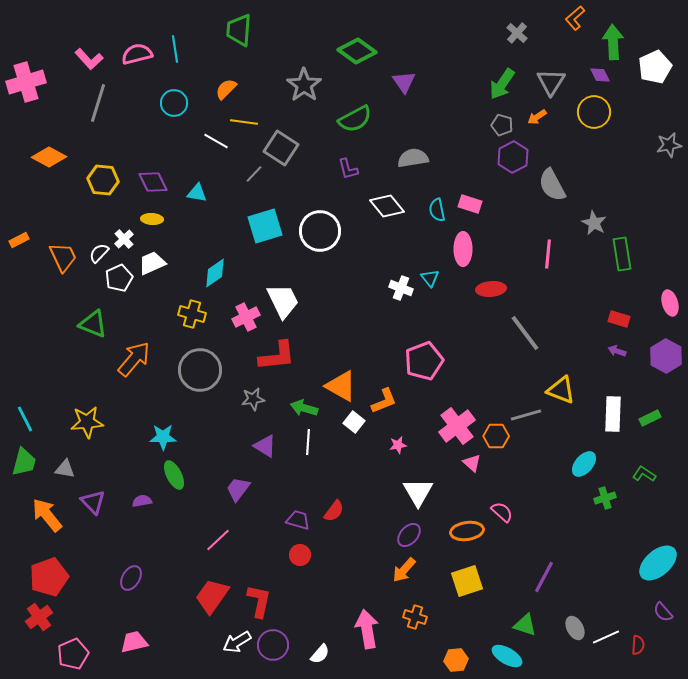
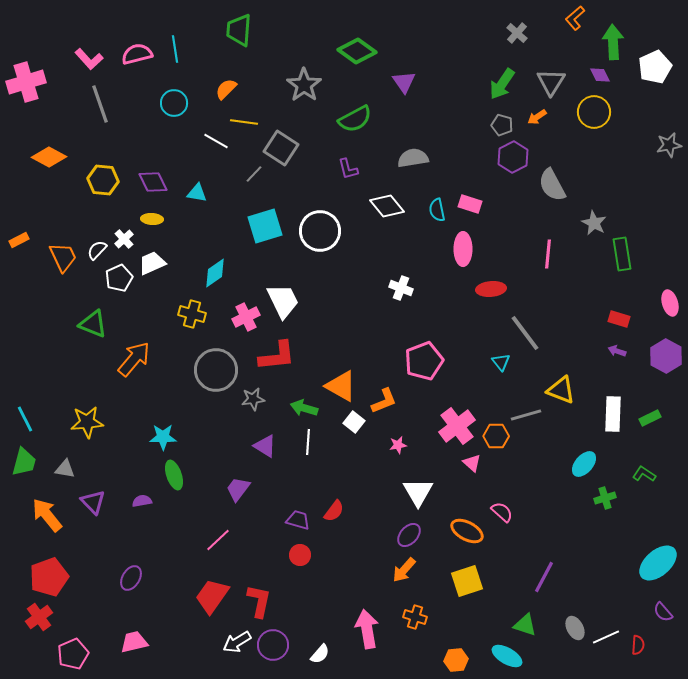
gray line at (98, 103): moved 2 px right, 1 px down; rotated 36 degrees counterclockwise
white semicircle at (99, 253): moved 2 px left, 3 px up
cyan triangle at (430, 278): moved 71 px right, 84 px down
gray circle at (200, 370): moved 16 px right
green ellipse at (174, 475): rotated 8 degrees clockwise
orange ellipse at (467, 531): rotated 36 degrees clockwise
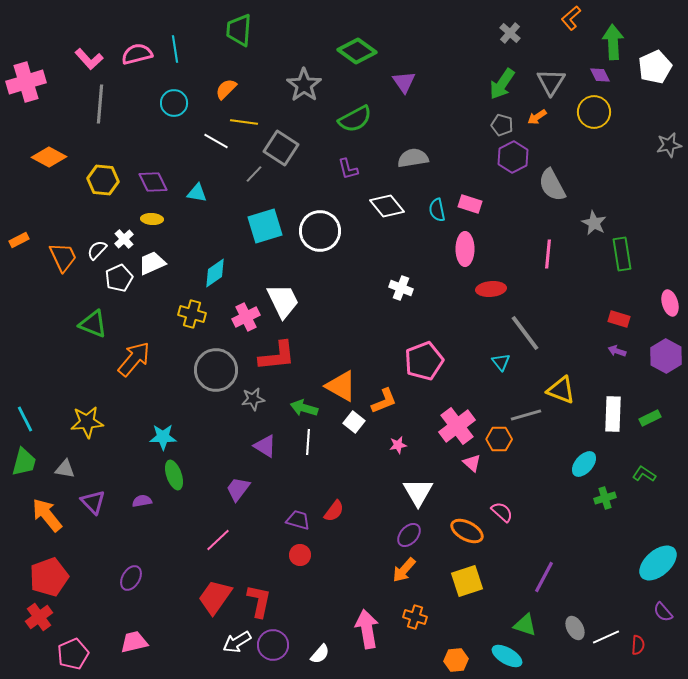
orange L-shape at (575, 18): moved 4 px left
gray cross at (517, 33): moved 7 px left
gray line at (100, 104): rotated 24 degrees clockwise
pink ellipse at (463, 249): moved 2 px right
orange hexagon at (496, 436): moved 3 px right, 3 px down
red trapezoid at (212, 596): moved 3 px right, 1 px down
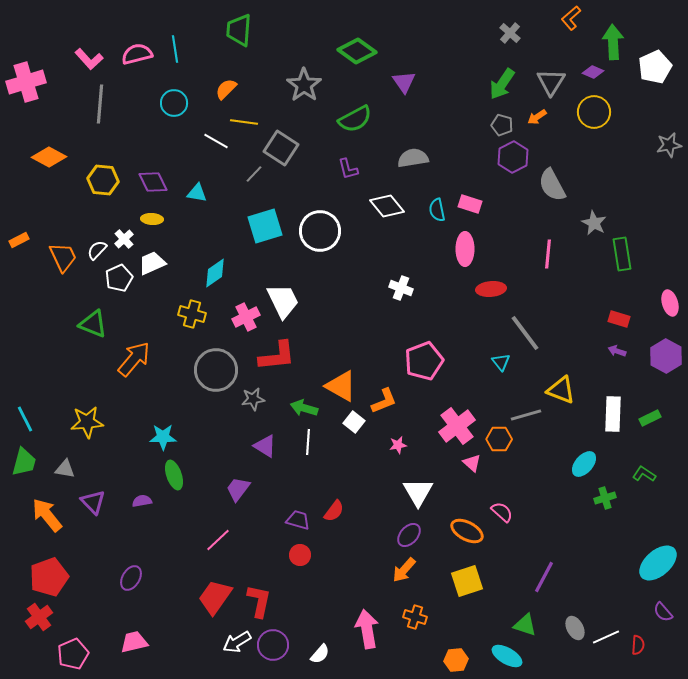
purple diamond at (600, 75): moved 7 px left, 3 px up; rotated 40 degrees counterclockwise
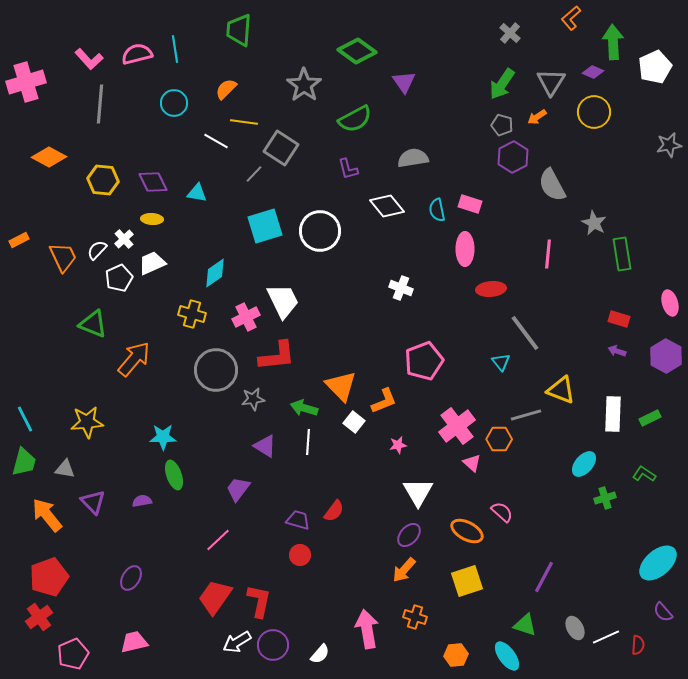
orange triangle at (341, 386): rotated 16 degrees clockwise
cyan ellipse at (507, 656): rotated 24 degrees clockwise
orange hexagon at (456, 660): moved 5 px up
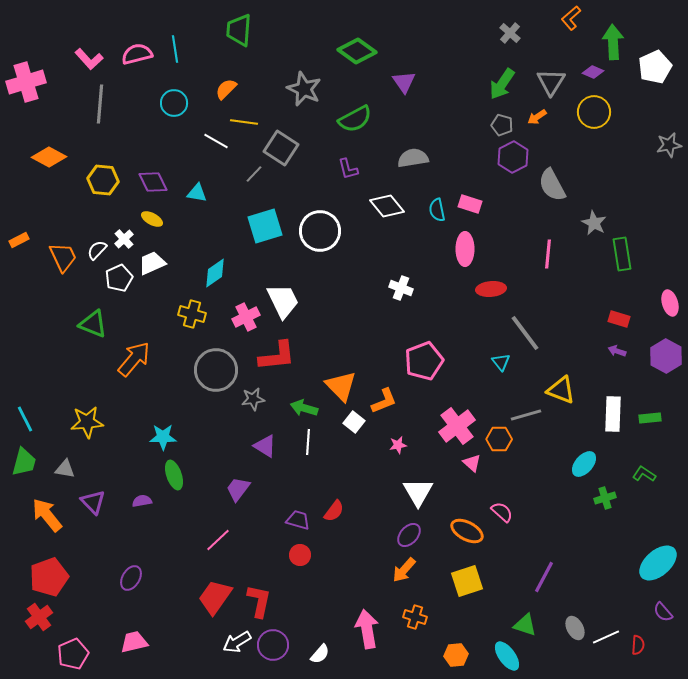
gray star at (304, 85): moved 4 px down; rotated 12 degrees counterclockwise
yellow ellipse at (152, 219): rotated 25 degrees clockwise
green rectangle at (650, 418): rotated 20 degrees clockwise
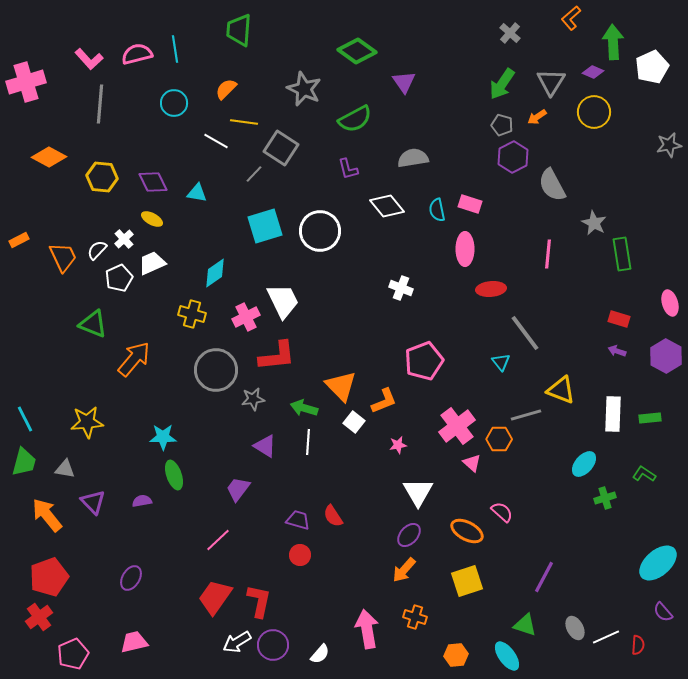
white pentagon at (655, 67): moved 3 px left
yellow hexagon at (103, 180): moved 1 px left, 3 px up
red semicircle at (334, 511): moved 1 px left, 5 px down; rotated 110 degrees clockwise
